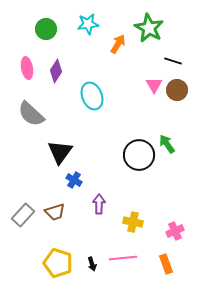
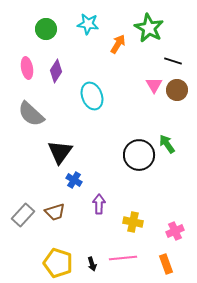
cyan star: rotated 15 degrees clockwise
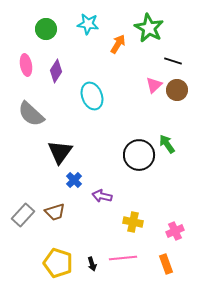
pink ellipse: moved 1 px left, 3 px up
pink triangle: rotated 18 degrees clockwise
blue cross: rotated 14 degrees clockwise
purple arrow: moved 3 px right, 8 px up; rotated 78 degrees counterclockwise
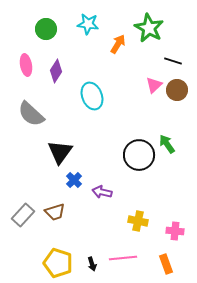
purple arrow: moved 4 px up
yellow cross: moved 5 px right, 1 px up
pink cross: rotated 30 degrees clockwise
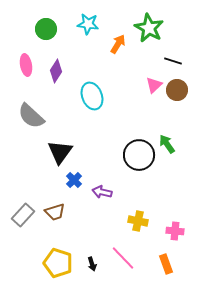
gray semicircle: moved 2 px down
pink line: rotated 52 degrees clockwise
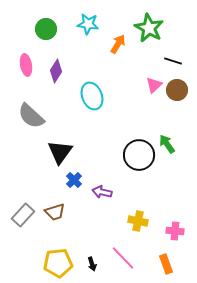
yellow pentagon: rotated 24 degrees counterclockwise
